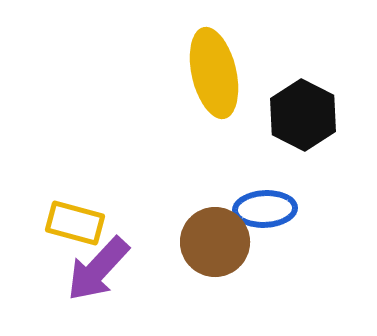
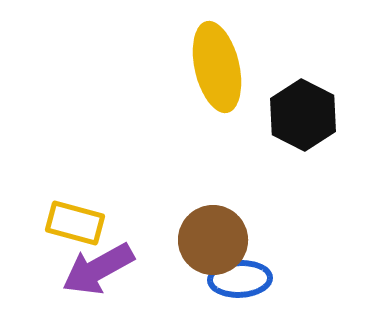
yellow ellipse: moved 3 px right, 6 px up
blue ellipse: moved 25 px left, 70 px down
brown circle: moved 2 px left, 2 px up
purple arrow: rotated 18 degrees clockwise
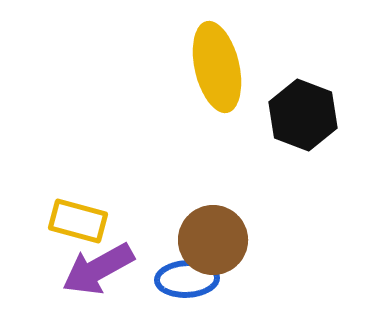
black hexagon: rotated 6 degrees counterclockwise
yellow rectangle: moved 3 px right, 2 px up
blue ellipse: moved 53 px left
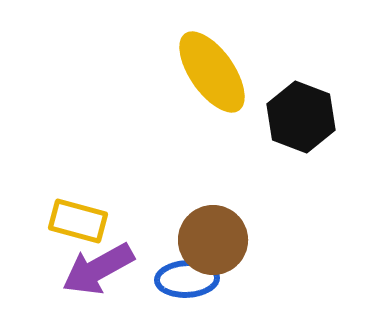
yellow ellipse: moved 5 px left, 5 px down; rotated 22 degrees counterclockwise
black hexagon: moved 2 px left, 2 px down
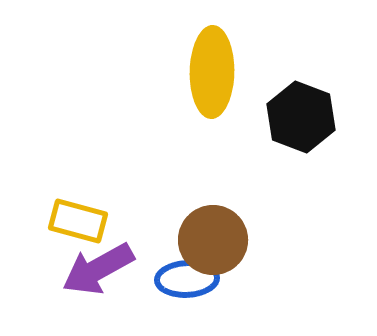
yellow ellipse: rotated 36 degrees clockwise
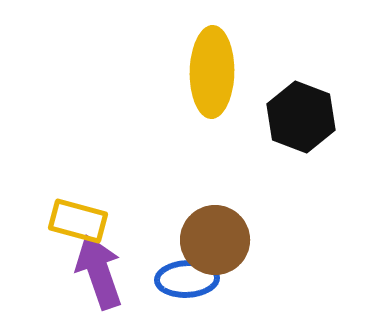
brown circle: moved 2 px right
purple arrow: moved 1 px right, 3 px down; rotated 100 degrees clockwise
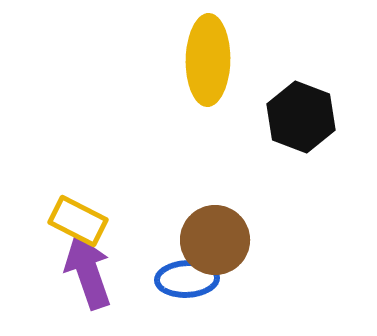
yellow ellipse: moved 4 px left, 12 px up
yellow rectangle: rotated 12 degrees clockwise
purple arrow: moved 11 px left
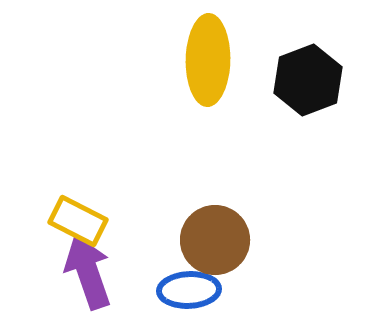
black hexagon: moved 7 px right, 37 px up; rotated 18 degrees clockwise
blue ellipse: moved 2 px right, 11 px down
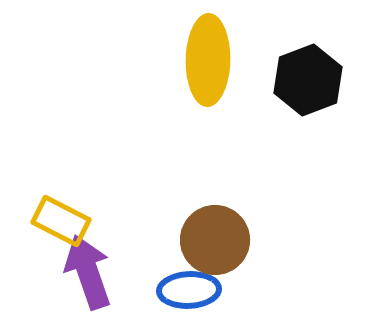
yellow rectangle: moved 17 px left
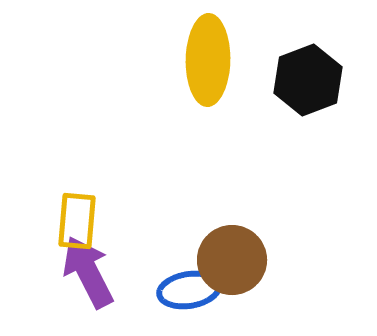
yellow rectangle: moved 16 px right; rotated 68 degrees clockwise
brown circle: moved 17 px right, 20 px down
purple arrow: rotated 8 degrees counterclockwise
blue ellipse: rotated 6 degrees counterclockwise
